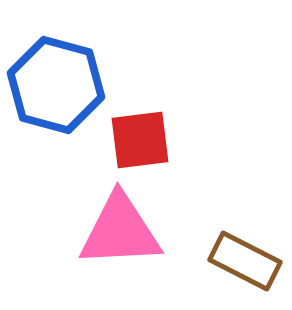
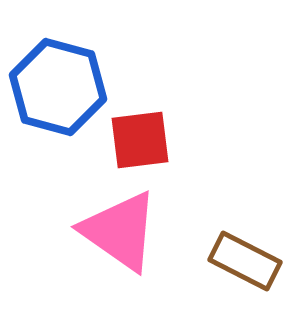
blue hexagon: moved 2 px right, 2 px down
pink triangle: rotated 38 degrees clockwise
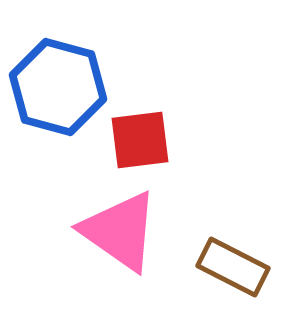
brown rectangle: moved 12 px left, 6 px down
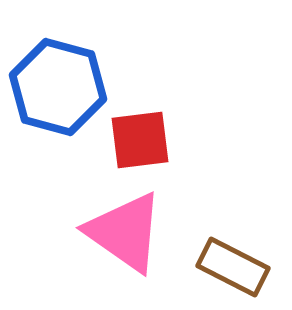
pink triangle: moved 5 px right, 1 px down
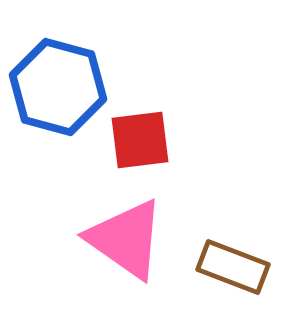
pink triangle: moved 1 px right, 7 px down
brown rectangle: rotated 6 degrees counterclockwise
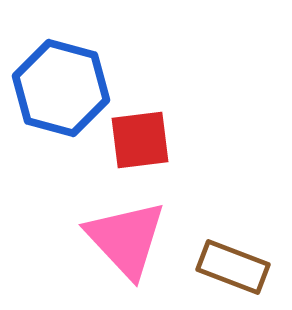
blue hexagon: moved 3 px right, 1 px down
pink triangle: rotated 12 degrees clockwise
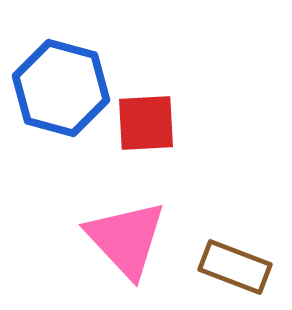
red square: moved 6 px right, 17 px up; rotated 4 degrees clockwise
brown rectangle: moved 2 px right
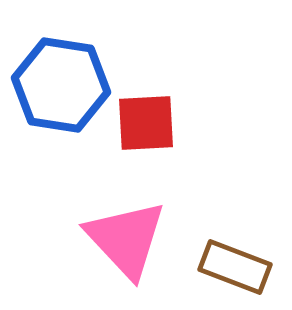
blue hexagon: moved 3 px up; rotated 6 degrees counterclockwise
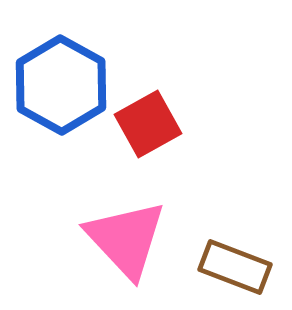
blue hexagon: rotated 20 degrees clockwise
red square: moved 2 px right, 1 px down; rotated 26 degrees counterclockwise
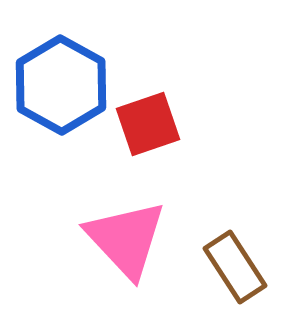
red square: rotated 10 degrees clockwise
brown rectangle: rotated 36 degrees clockwise
